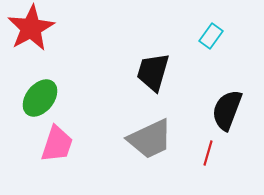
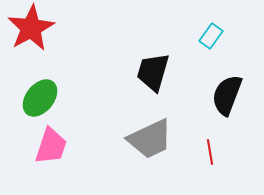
black semicircle: moved 15 px up
pink trapezoid: moved 6 px left, 2 px down
red line: moved 2 px right, 1 px up; rotated 25 degrees counterclockwise
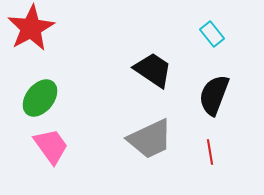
cyan rectangle: moved 1 px right, 2 px up; rotated 75 degrees counterclockwise
black trapezoid: moved 2 px up; rotated 108 degrees clockwise
black semicircle: moved 13 px left
pink trapezoid: rotated 54 degrees counterclockwise
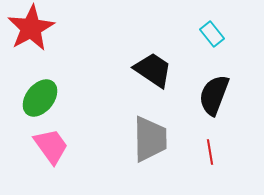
gray trapezoid: rotated 66 degrees counterclockwise
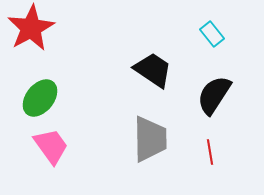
black semicircle: rotated 12 degrees clockwise
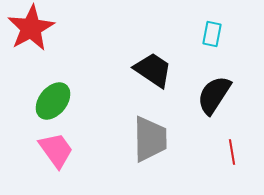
cyan rectangle: rotated 50 degrees clockwise
green ellipse: moved 13 px right, 3 px down
pink trapezoid: moved 5 px right, 4 px down
red line: moved 22 px right
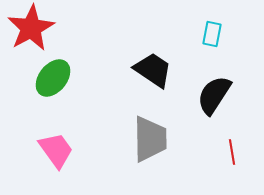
green ellipse: moved 23 px up
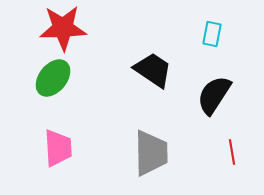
red star: moved 32 px right; rotated 27 degrees clockwise
gray trapezoid: moved 1 px right, 14 px down
pink trapezoid: moved 2 px right, 2 px up; rotated 33 degrees clockwise
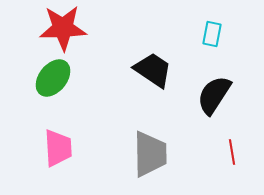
gray trapezoid: moved 1 px left, 1 px down
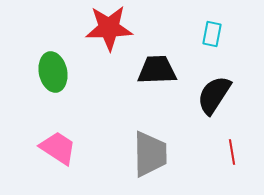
red star: moved 46 px right
black trapezoid: moved 4 px right; rotated 36 degrees counterclockwise
green ellipse: moved 6 px up; rotated 51 degrees counterclockwise
pink trapezoid: rotated 54 degrees counterclockwise
